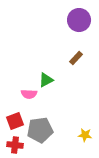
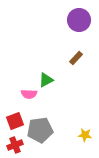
red cross: rotated 28 degrees counterclockwise
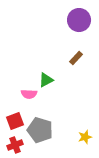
gray pentagon: rotated 25 degrees clockwise
yellow star: moved 2 px down; rotated 24 degrees counterclockwise
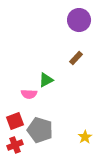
yellow star: rotated 16 degrees counterclockwise
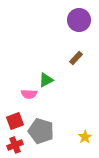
gray pentagon: moved 1 px right, 1 px down
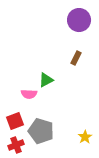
brown rectangle: rotated 16 degrees counterclockwise
red cross: moved 1 px right
